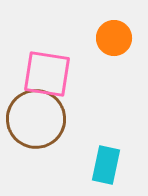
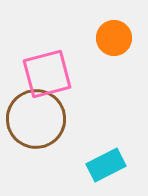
pink square: rotated 24 degrees counterclockwise
cyan rectangle: rotated 51 degrees clockwise
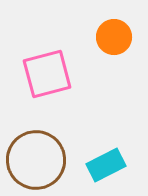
orange circle: moved 1 px up
brown circle: moved 41 px down
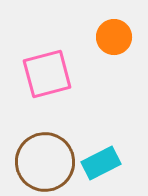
brown circle: moved 9 px right, 2 px down
cyan rectangle: moved 5 px left, 2 px up
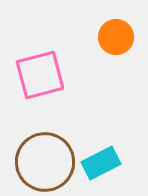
orange circle: moved 2 px right
pink square: moved 7 px left, 1 px down
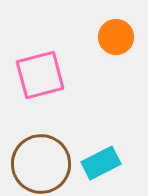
brown circle: moved 4 px left, 2 px down
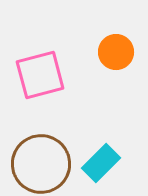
orange circle: moved 15 px down
cyan rectangle: rotated 18 degrees counterclockwise
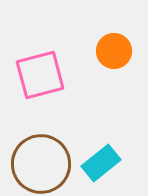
orange circle: moved 2 px left, 1 px up
cyan rectangle: rotated 6 degrees clockwise
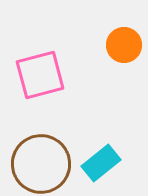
orange circle: moved 10 px right, 6 px up
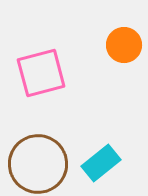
pink square: moved 1 px right, 2 px up
brown circle: moved 3 px left
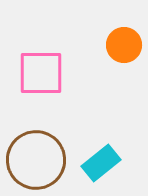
pink square: rotated 15 degrees clockwise
brown circle: moved 2 px left, 4 px up
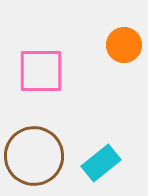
pink square: moved 2 px up
brown circle: moved 2 px left, 4 px up
